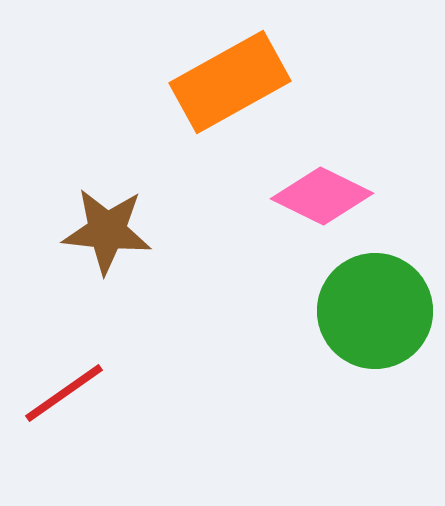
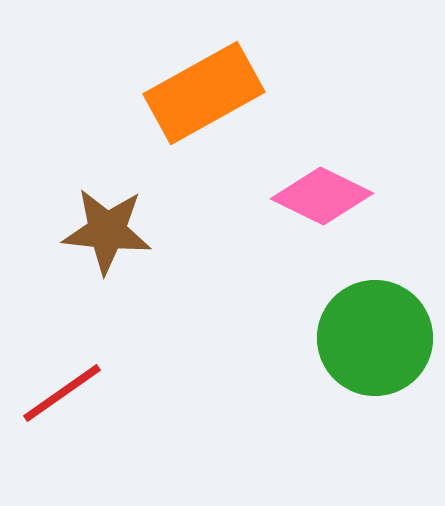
orange rectangle: moved 26 px left, 11 px down
green circle: moved 27 px down
red line: moved 2 px left
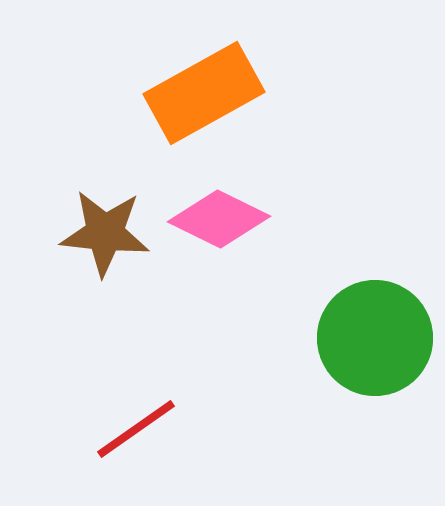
pink diamond: moved 103 px left, 23 px down
brown star: moved 2 px left, 2 px down
red line: moved 74 px right, 36 px down
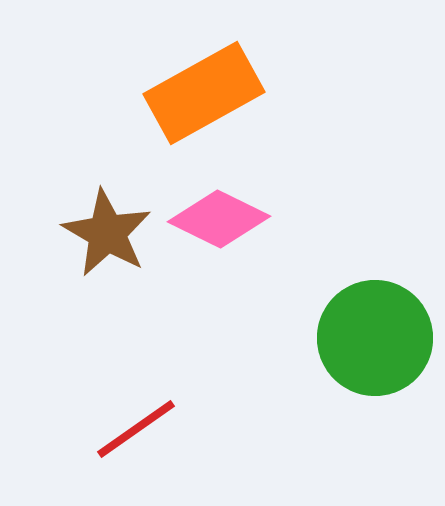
brown star: moved 2 px right; rotated 24 degrees clockwise
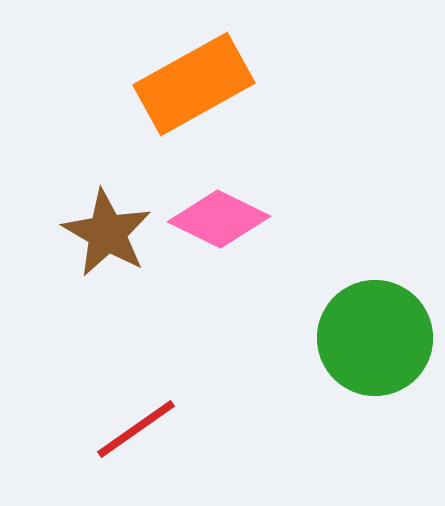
orange rectangle: moved 10 px left, 9 px up
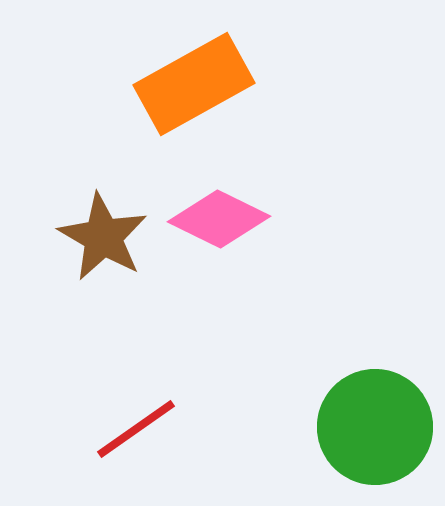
brown star: moved 4 px left, 4 px down
green circle: moved 89 px down
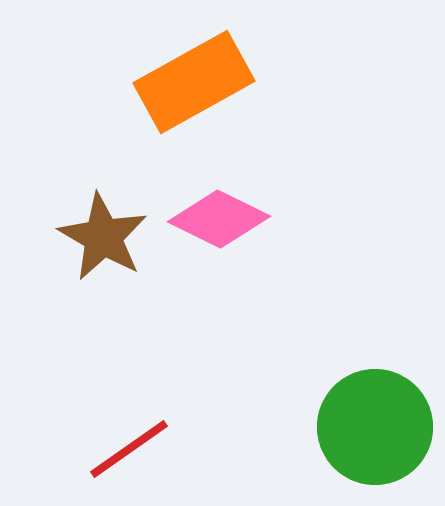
orange rectangle: moved 2 px up
red line: moved 7 px left, 20 px down
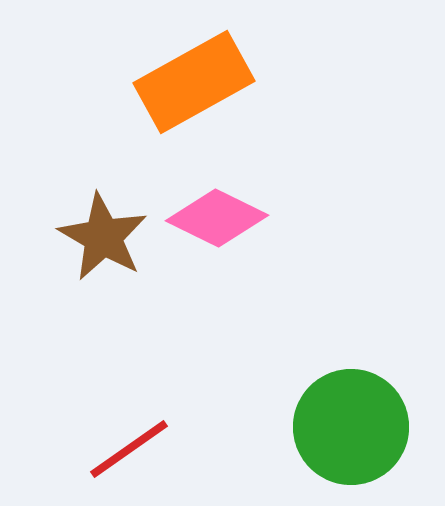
pink diamond: moved 2 px left, 1 px up
green circle: moved 24 px left
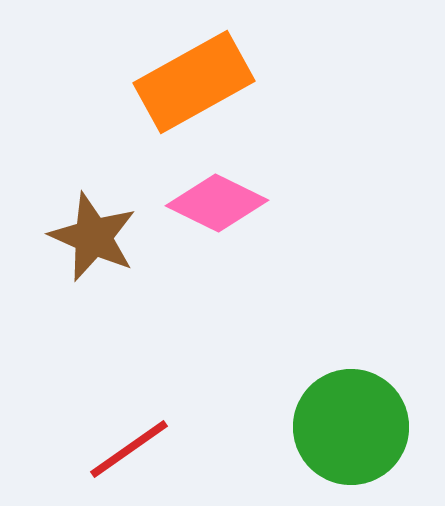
pink diamond: moved 15 px up
brown star: moved 10 px left; rotated 6 degrees counterclockwise
